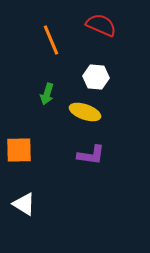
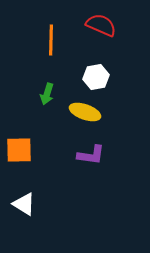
orange line: rotated 24 degrees clockwise
white hexagon: rotated 15 degrees counterclockwise
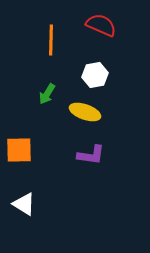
white hexagon: moved 1 px left, 2 px up
green arrow: rotated 15 degrees clockwise
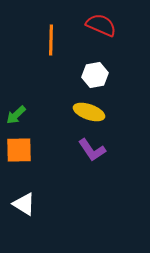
green arrow: moved 31 px left, 21 px down; rotated 15 degrees clockwise
yellow ellipse: moved 4 px right
purple L-shape: moved 1 px right, 5 px up; rotated 48 degrees clockwise
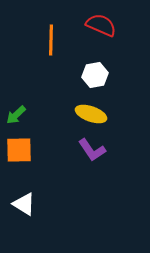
yellow ellipse: moved 2 px right, 2 px down
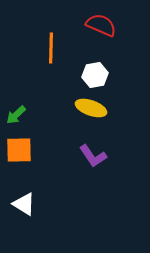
orange line: moved 8 px down
yellow ellipse: moved 6 px up
purple L-shape: moved 1 px right, 6 px down
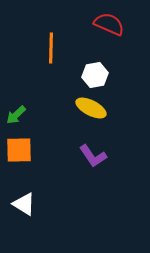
red semicircle: moved 8 px right, 1 px up
yellow ellipse: rotated 8 degrees clockwise
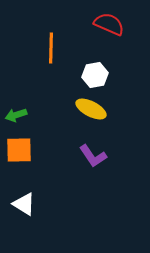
yellow ellipse: moved 1 px down
green arrow: rotated 25 degrees clockwise
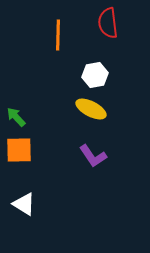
red semicircle: moved 1 px left, 1 px up; rotated 120 degrees counterclockwise
orange line: moved 7 px right, 13 px up
green arrow: moved 2 px down; rotated 65 degrees clockwise
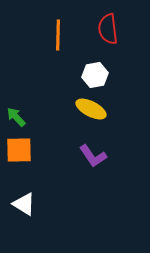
red semicircle: moved 6 px down
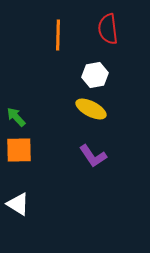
white triangle: moved 6 px left
